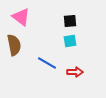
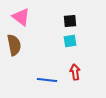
blue line: moved 17 px down; rotated 24 degrees counterclockwise
red arrow: rotated 98 degrees counterclockwise
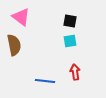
black square: rotated 16 degrees clockwise
blue line: moved 2 px left, 1 px down
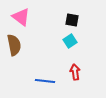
black square: moved 2 px right, 1 px up
cyan square: rotated 24 degrees counterclockwise
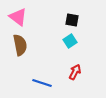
pink triangle: moved 3 px left
brown semicircle: moved 6 px right
red arrow: rotated 35 degrees clockwise
blue line: moved 3 px left, 2 px down; rotated 12 degrees clockwise
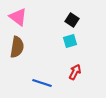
black square: rotated 24 degrees clockwise
cyan square: rotated 16 degrees clockwise
brown semicircle: moved 3 px left, 2 px down; rotated 20 degrees clockwise
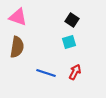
pink triangle: rotated 18 degrees counterclockwise
cyan square: moved 1 px left, 1 px down
blue line: moved 4 px right, 10 px up
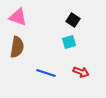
black square: moved 1 px right
red arrow: moved 6 px right; rotated 84 degrees clockwise
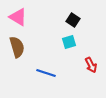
pink triangle: rotated 12 degrees clockwise
brown semicircle: rotated 25 degrees counterclockwise
red arrow: moved 10 px right, 7 px up; rotated 42 degrees clockwise
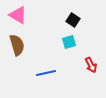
pink triangle: moved 2 px up
brown semicircle: moved 2 px up
blue line: rotated 30 degrees counterclockwise
